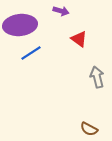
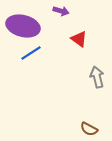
purple ellipse: moved 3 px right, 1 px down; rotated 20 degrees clockwise
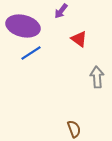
purple arrow: rotated 112 degrees clockwise
gray arrow: rotated 10 degrees clockwise
brown semicircle: moved 15 px left; rotated 138 degrees counterclockwise
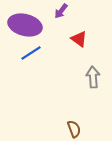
purple ellipse: moved 2 px right, 1 px up
gray arrow: moved 4 px left
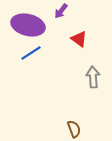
purple ellipse: moved 3 px right
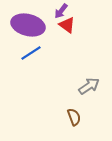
red triangle: moved 12 px left, 14 px up
gray arrow: moved 4 px left, 9 px down; rotated 60 degrees clockwise
brown semicircle: moved 12 px up
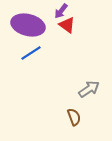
gray arrow: moved 3 px down
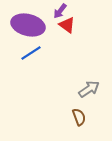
purple arrow: moved 1 px left
brown semicircle: moved 5 px right
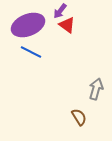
purple ellipse: rotated 36 degrees counterclockwise
blue line: moved 1 px up; rotated 60 degrees clockwise
gray arrow: moved 7 px right; rotated 40 degrees counterclockwise
brown semicircle: rotated 12 degrees counterclockwise
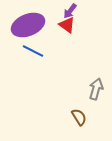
purple arrow: moved 10 px right
blue line: moved 2 px right, 1 px up
